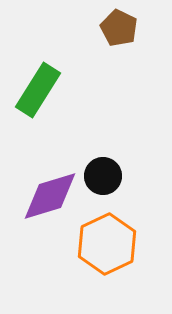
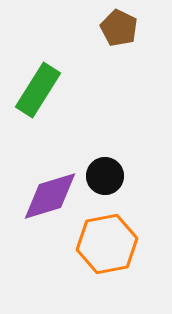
black circle: moved 2 px right
orange hexagon: rotated 14 degrees clockwise
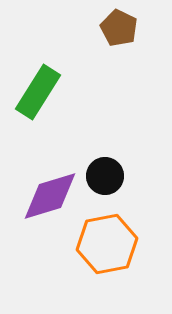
green rectangle: moved 2 px down
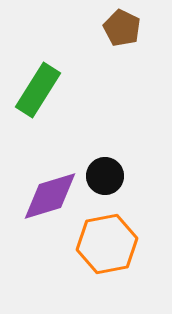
brown pentagon: moved 3 px right
green rectangle: moved 2 px up
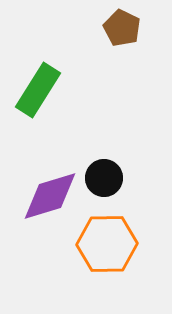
black circle: moved 1 px left, 2 px down
orange hexagon: rotated 10 degrees clockwise
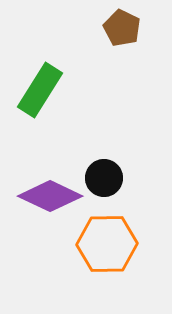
green rectangle: moved 2 px right
purple diamond: rotated 42 degrees clockwise
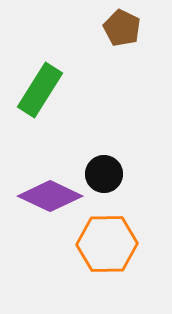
black circle: moved 4 px up
